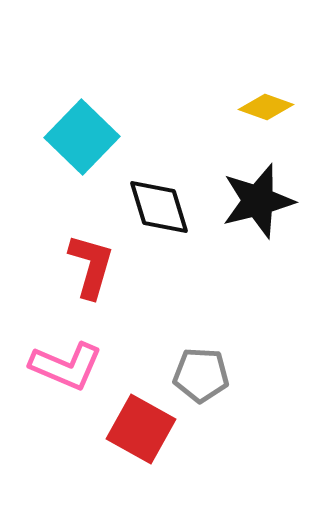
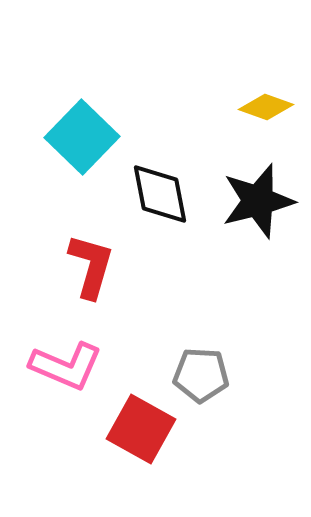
black diamond: moved 1 px right, 13 px up; rotated 6 degrees clockwise
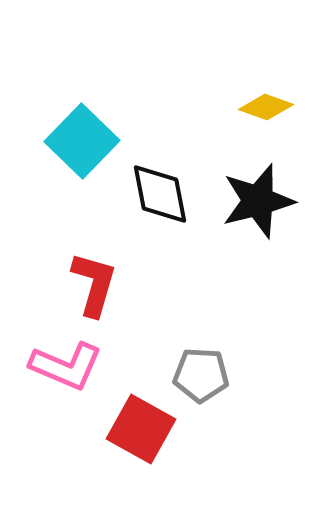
cyan square: moved 4 px down
red L-shape: moved 3 px right, 18 px down
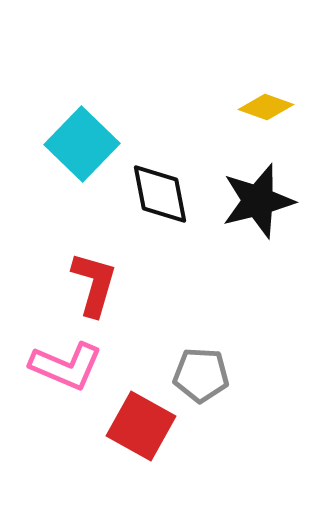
cyan square: moved 3 px down
red square: moved 3 px up
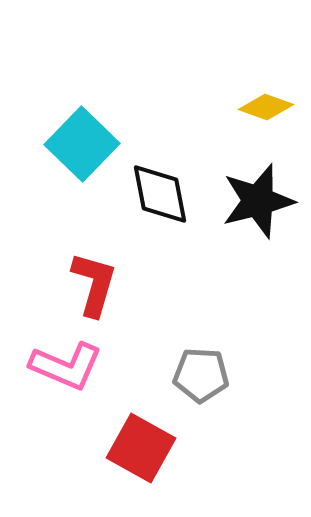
red square: moved 22 px down
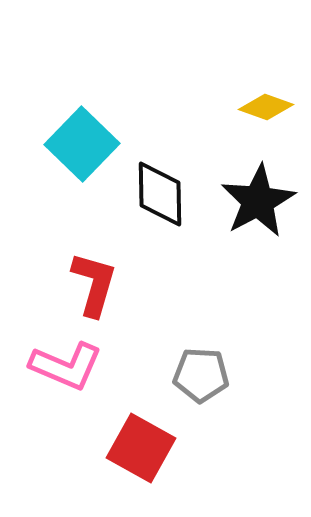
black diamond: rotated 10 degrees clockwise
black star: rotated 14 degrees counterclockwise
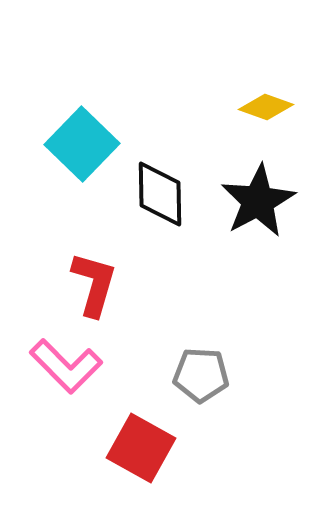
pink L-shape: rotated 22 degrees clockwise
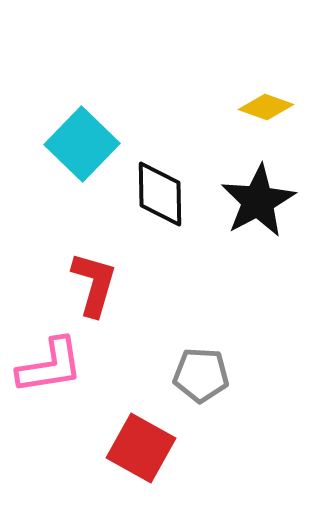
pink L-shape: moved 16 px left; rotated 54 degrees counterclockwise
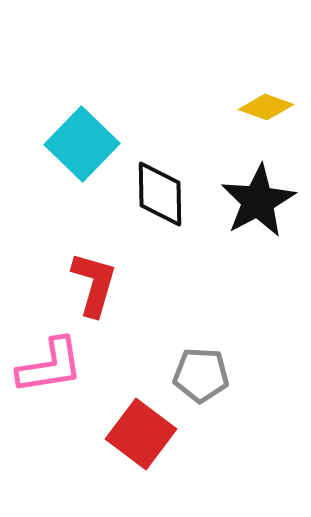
red square: moved 14 px up; rotated 8 degrees clockwise
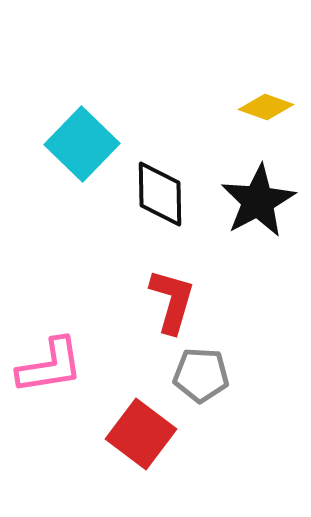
red L-shape: moved 78 px right, 17 px down
